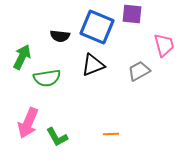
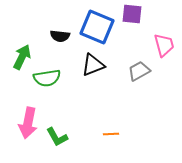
pink arrow: rotated 12 degrees counterclockwise
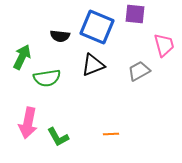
purple square: moved 3 px right
green L-shape: moved 1 px right
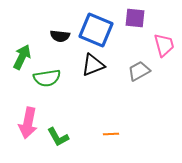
purple square: moved 4 px down
blue square: moved 1 px left, 3 px down
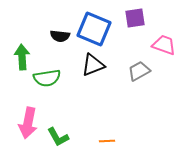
purple square: rotated 15 degrees counterclockwise
blue square: moved 2 px left, 1 px up
pink trapezoid: rotated 55 degrees counterclockwise
green arrow: rotated 30 degrees counterclockwise
orange line: moved 4 px left, 7 px down
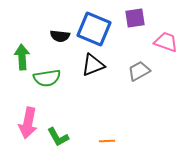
pink trapezoid: moved 2 px right, 3 px up
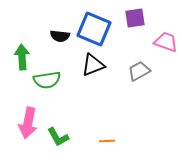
green semicircle: moved 2 px down
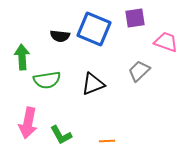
black triangle: moved 19 px down
gray trapezoid: rotated 15 degrees counterclockwise
green L-shape: moved 3 px right, 2 px up
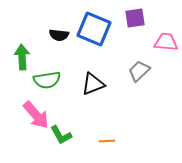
black semicircle: moved 1 px left, 1 px up
pink trapezoid: rotated 15 degrees counterclockwise
pink arrow: moved 8 px right, 8 px up; rotated 52 degrees counterclockwise
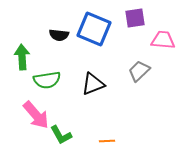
pink trapezoid: moved 3 px left, 2 px up
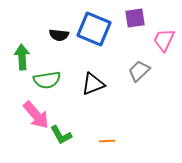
pink trapezoid: moved 1 px right; rotated 70 degrees counterclockwise
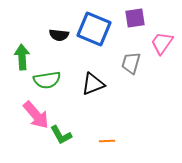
pink trapezoid: moved 2 px left, 3 px down; rotated 10 degrees clockwise
gray trapezoid: moved 8 px left, 8 px up; rotated 30 degrees counterclockwise
